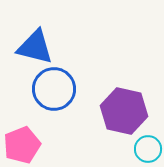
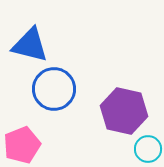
blue triangle: moved 5 px left, 2 px up
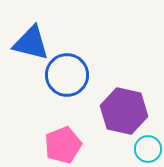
blue triangle: moved 1 px right, 2 px up
blue circle: moved 13 px right, 14 px up
pink pentagon: moved 41 px right
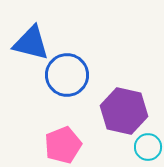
cyan circle: moved 2 px up
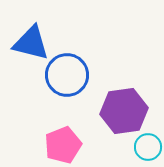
purple hexagon: rotated 21 degrees counterclockwise
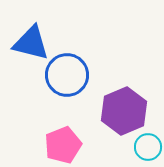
purple hexagon: rotated 15 degrees counterclockwise
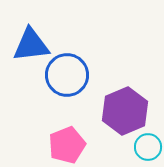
blue triangle: moved 2 px down; rotated 21 degrees counterclockwise
purple hexagon: moved 1 px right
pink pentagon: moved 4 px right
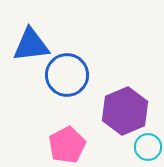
pink pentagon: rotated 6 degrees counterclockwise
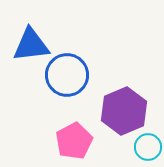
purple hexagon: moved 1 px left
pink pentagon: moved 7 px right, 4 px up
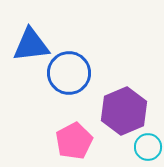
blue circle: moved 2 px right, 2 px up
